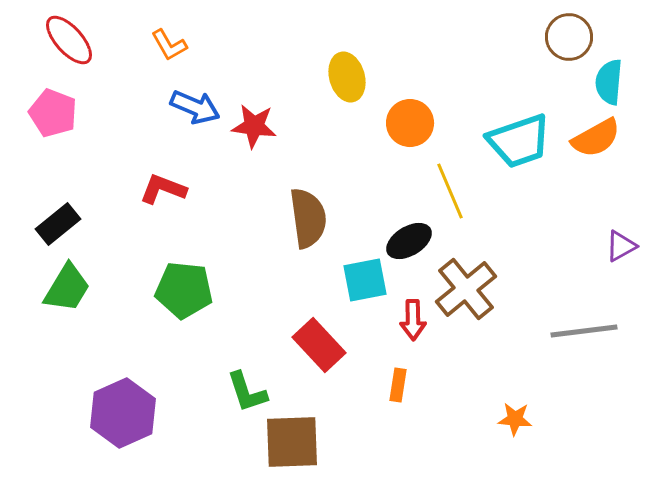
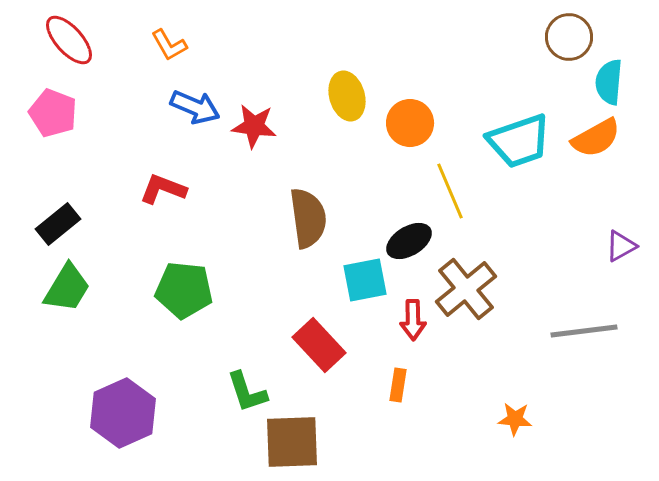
yellow ellipse: moved 19 px down
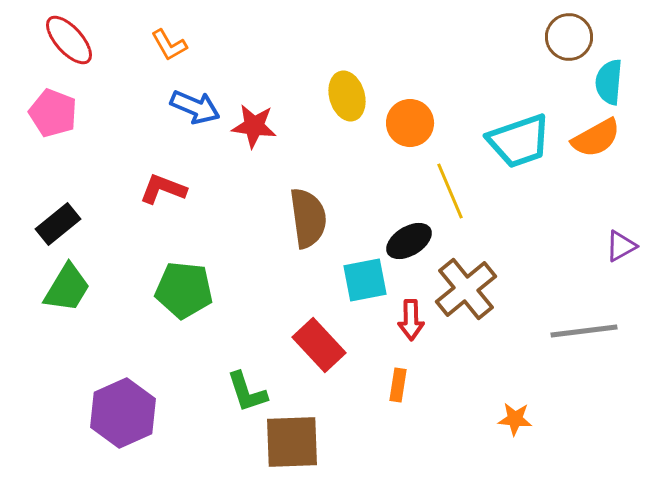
red arrow: moved 2 px left
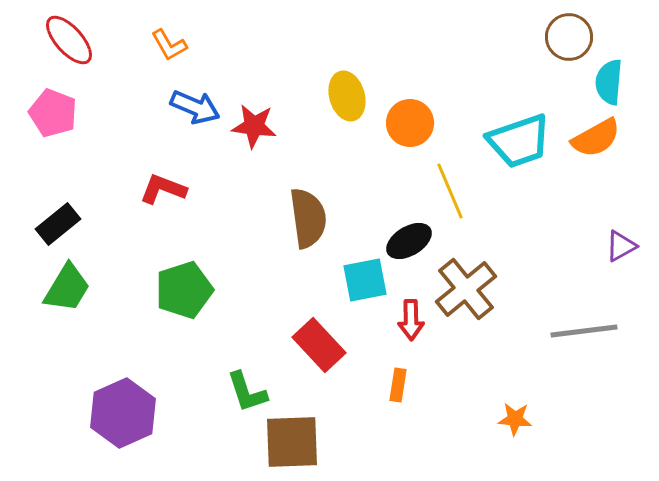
green pentagon: rotated 24 degrees counterclockwise
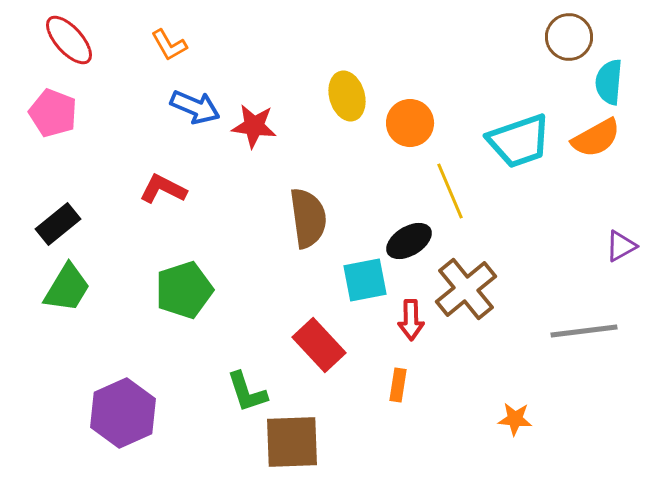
red L-shape: rotated 6 degrees clockwise
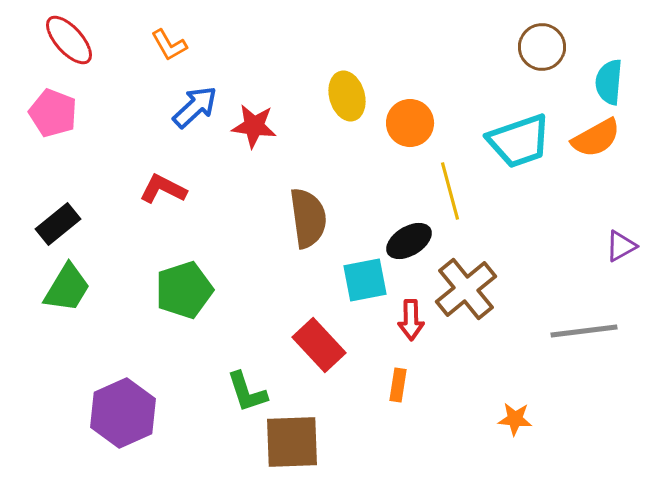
brown circle: moved 27 px left, 10 px down
blue arrow: rotated 66 degrees counterclockwise
yellow line: rotated 8 degrees clockwise
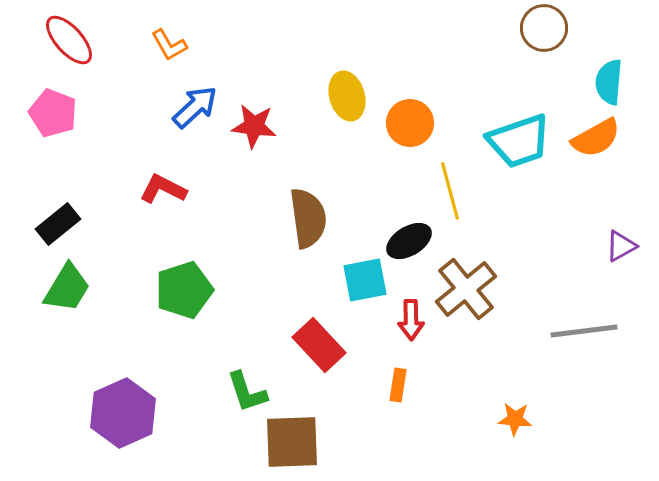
brown circle: moved 2 px right, 19 px up
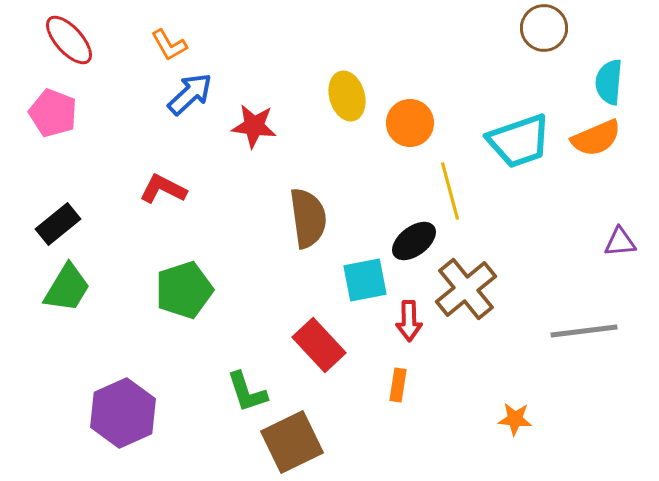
blue arrow: moved 5 px left, 13 px up
orange semicircle: rotated 6 degrees clockwise
black ellipse: moved 5 px right; rotated 6 degrees counterclockwise
purple triangle: moved 1 px left, 4 px up; rotated 24 degrees clockwise
red arrow: moved 2 px left, 1 px down
brown square: rotated 24 degrees counterclockwise
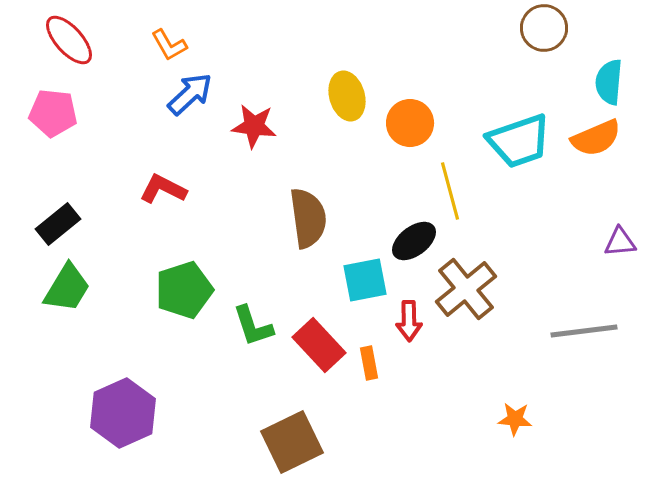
pink pentagon: rotated 15 degrees counterclockwise
orange rectangle: moved 29 px left, 22 px up; rotated 20 degrees counterclockwise
green L-shape: moved 6 px right, 66 px up
